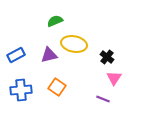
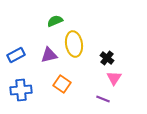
yellow ellipse: rotated 70 degrees clockwise
black cross: moved 1 px down
orange square: moved 5 px right, 3 px up
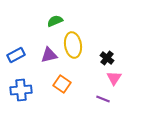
yellow ellipse: moved 1 px left, 1 px down
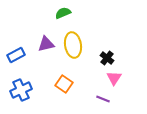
green semicircle: moved 8 px right, 8 px up
purple triangle: moved 3 px left, 11 px up
orange square: moved 2 px right
blue cross: rotated 20 degrees counterclockwise
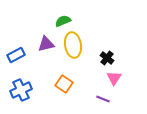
green semicircle: moved 8 px down
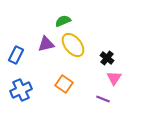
yellow ellipse: rotated 30 degrees counterclockwise
blue rectangle: rotated 36 degrees counterclockwise
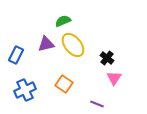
blue cross: moved 4 px right
purple line: moved 6 px left, 5 px down
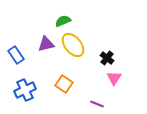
blue rectangle: rotated 60 degrees counterclockwise
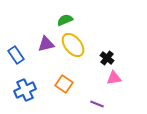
green semicircle: moved 2 px right, 1 px up
pink triangle: rotated 49 degrees clockwise
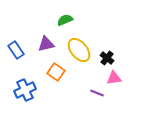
yellow ellipse: moved 6 px right, 5 px down
blue rectangle: moved 5 px up
orange square: moved 8 px left, 12 px up
purple line: moved 11 px up
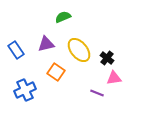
green semicircle: moved 2 px left, 3 px up
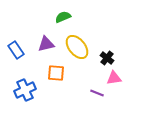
yellow ellipse: moved 2 px left, 3 px up
orange square: moved 1 px down; rotated 30 degrees counterclockwise
